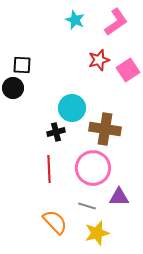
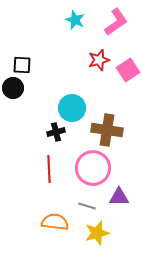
brown cross: moved 2 px right, 1 px down
orange semicircle: rotated 40 degrees counterclockwise
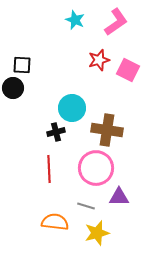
pink square: rotated 30 degrees counterclockwise
pink circle: moved 3 px right
gray line: moved 1 px left
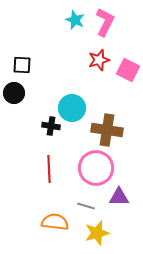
pink L-shape: moved 11 px left; rotated 28 degrees counterclockwise
black circle: moved 1 px right, 5 px down
black cross: moved 5 px left, 6 px up; rotated 24 degrees clockwise
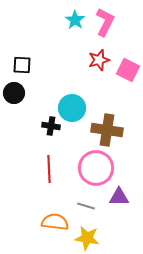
cyan star: rotated 12 degrees clockwise
yellow star: moved 10 px left, 5 px down; rotated 25 degrees clockwise
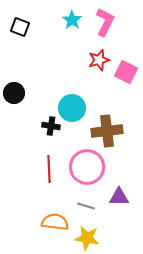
cyan star: moved 3 px left
black square: moved 2 px left, 38 px up; rotated 18 degrees clockwise
pink square: moved 2 px left, 2 px down
brown cross: moved 1 px down; rotated 16 degrees counterclockwise
pink circle: moved 9 px left, 1 px up
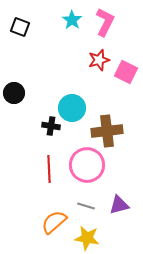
pink circle: moved 2 px up
purple triangle: moved 8 px down; rotated 15 degrees counterclockwise
orange semicircle: moved 1 px left; rotated 48 degrees counterclockwise
